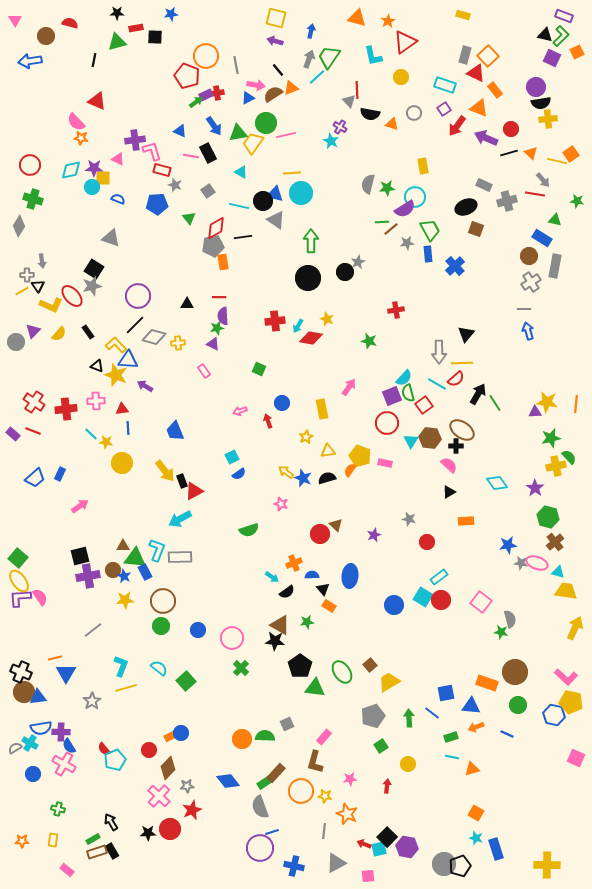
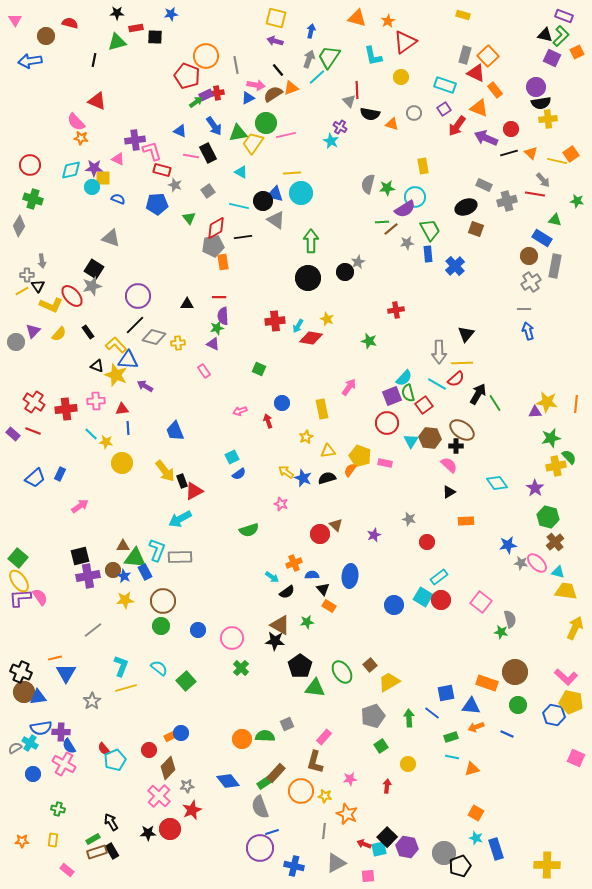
pink ellipse at (537, 563): rotated 25 degrees clockwise
gray circle at (444, 864): moved 11 px up
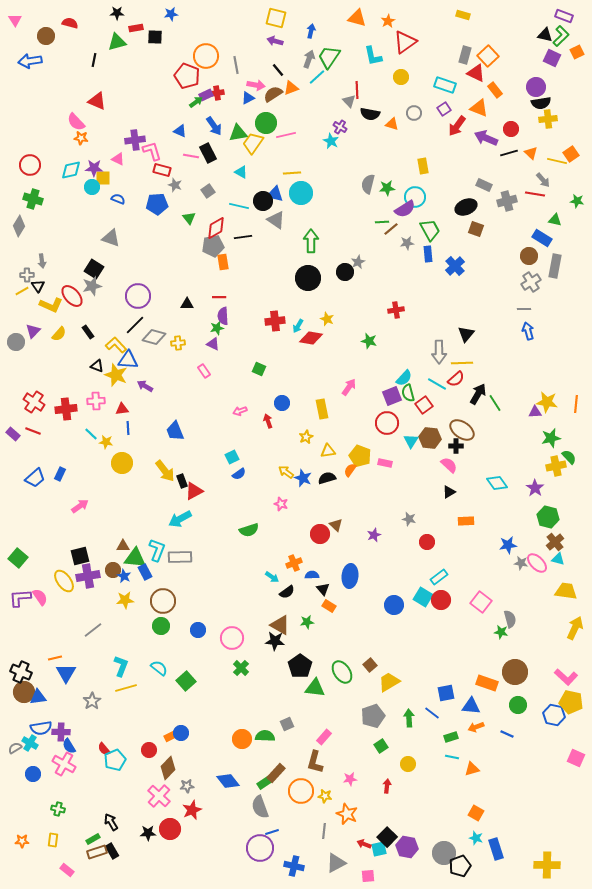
cyan triangle at (558, 572): moved 13 px up
yellow ellipse at (19, 581): moved 45 px right
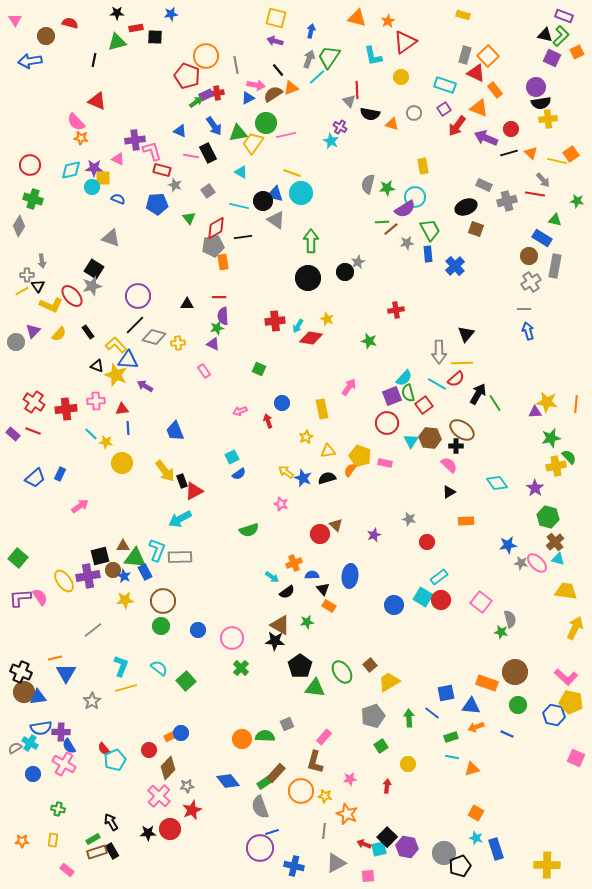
yellow line at (292, 173): rotated 24 degrees clockwise
black square at (80, 556): moved 20 px right
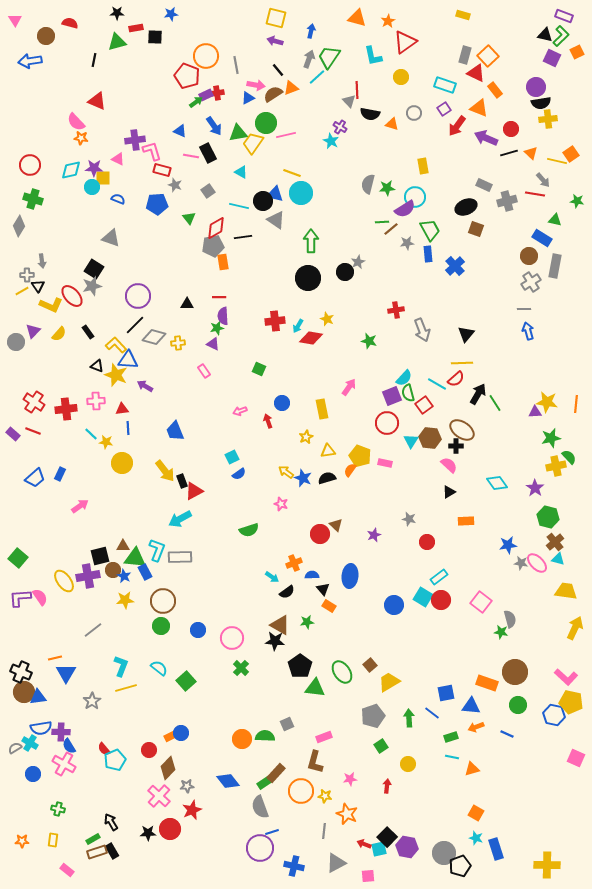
gray arrow at (439, 352): moved 17 px left, 22 px up; rotated 20 degrees counterclockwise
pink rectangle at (324, 737): rotated 28 degrees clockwise
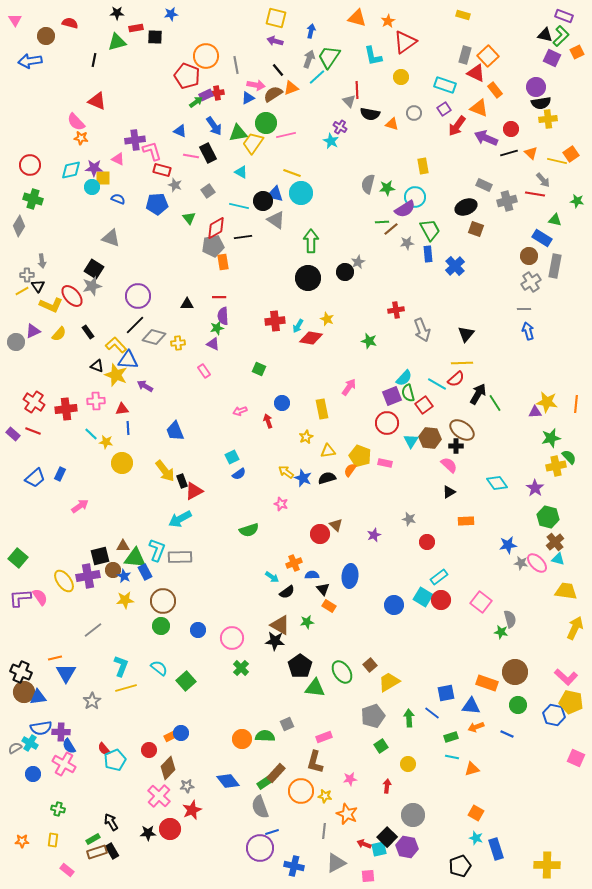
purple triangle at (33, 331): rotated 21 degrees clockwise
gray circle at (444, 853): moved 31 px left, 38 px up
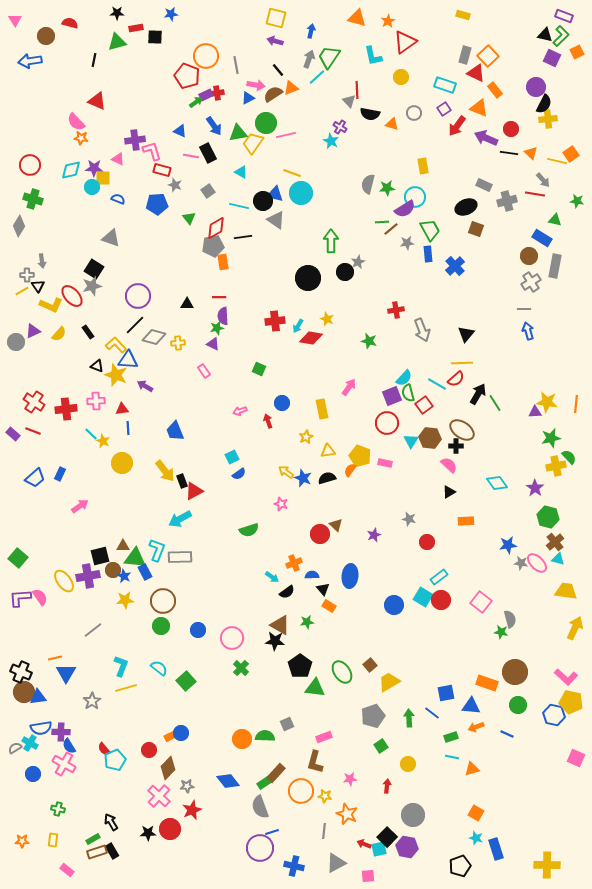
black semicircle at (541, 103): moved 3 px right, 1 px down; rotated 54 degrees counterclockwise
black line at (509, 153): rotated 24 degrees clockwise
green arrow at (311, 241): moved 20 px right
yellow star at (106, 442): moved 3 px left, 1 px up; rotated 16 degrees clockwise
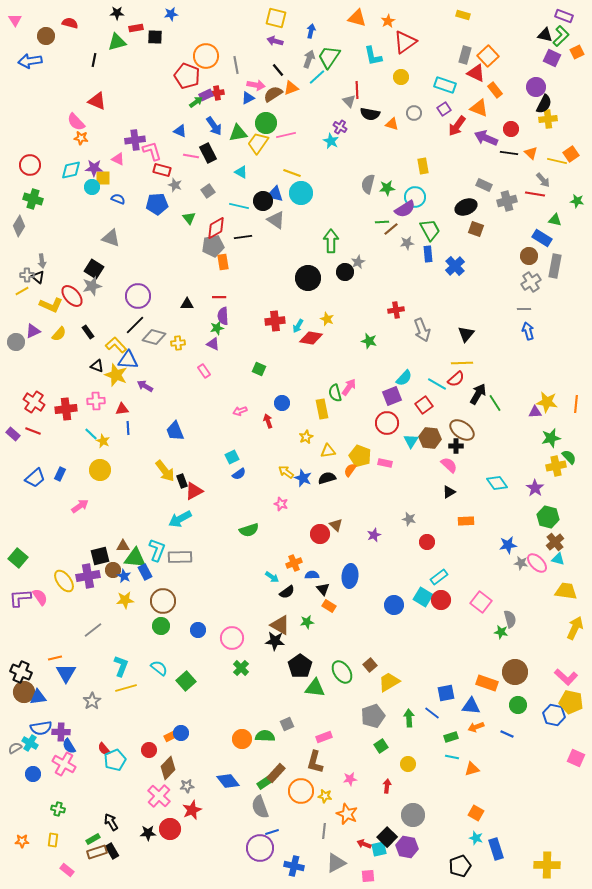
yellow trapezoid at (253, 143): moved 5 px right
black triangle at (38, 286): moved 9 px up; rotated 16 degrees counterclockwise
green semicircle at (408, 393): moved 73 px left
yellow circle at (122, 463): moved 22 px left, 7 px down
